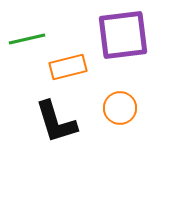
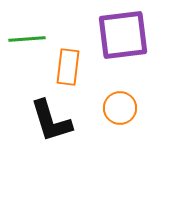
green line: rotated 9 degrees clockwise
orange rectangle: rotated 69 degrees counterclockwise
black L-shape: moved 5 px left, 1 px up
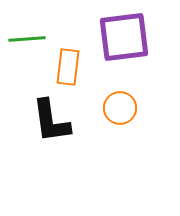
purple square: moved 1 px right, 2 px down
black L-shape: rotated 9 degrees clockwise
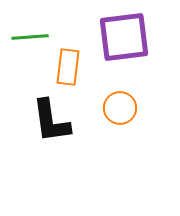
green line: moved 3 px right, 2 px up
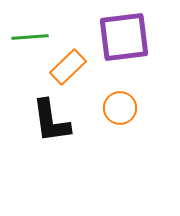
orange rectangle: rotated 39 degrees clockwise
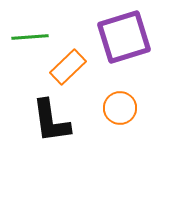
purple square: rotated 10 degrees counterclockwise
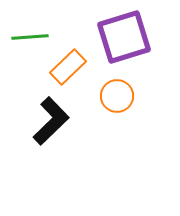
orange circle: moved 3 px left, 12 px up
black L-shape: rotated 126 degrees counterclockwise
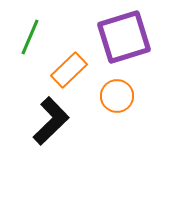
green line: rotated 63 degrees counterclockwise
orange rectangle: moved 1 px right, 3 px down
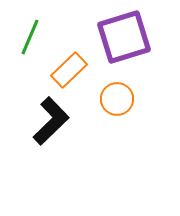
orange circle: moved 3 px down
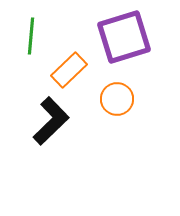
green line: moved 1 px right, 1 px up; rotated 18 degrees counterclockwise
